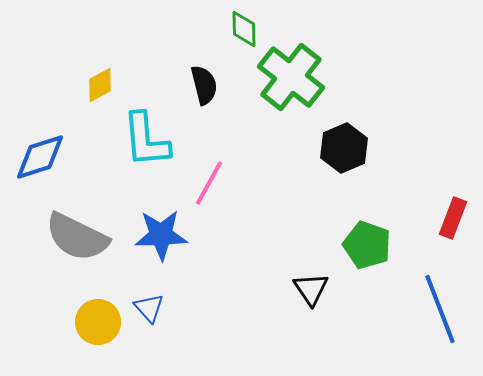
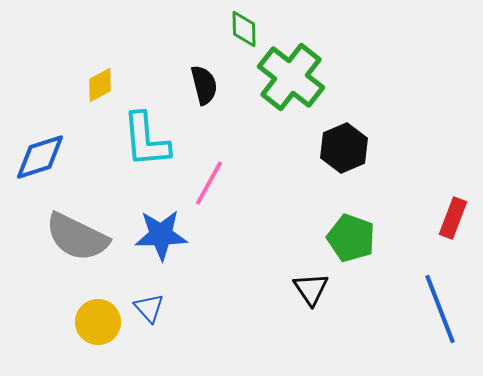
green pentagon: moved 16 px left, 7 px up
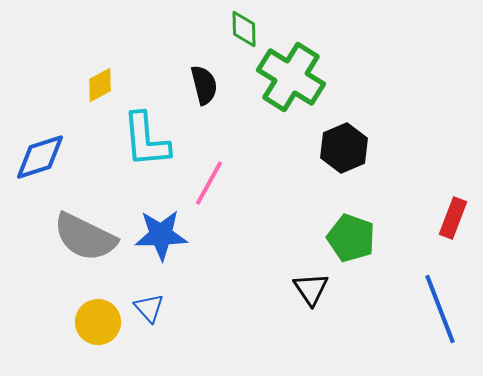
green cross: rotated 6 degrees counterclockwise
gray semicircle: moved 8 px right
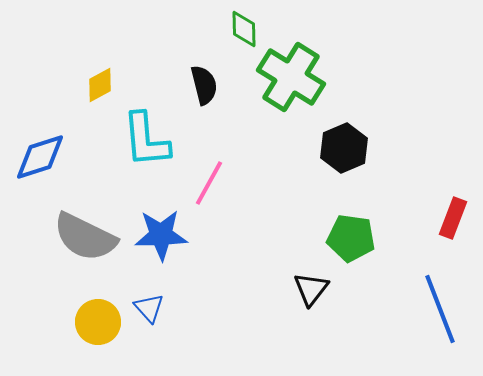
green pentagon: rotated 12 degrees counterclockwise
black triangle: rotated 12 degrees clockwise
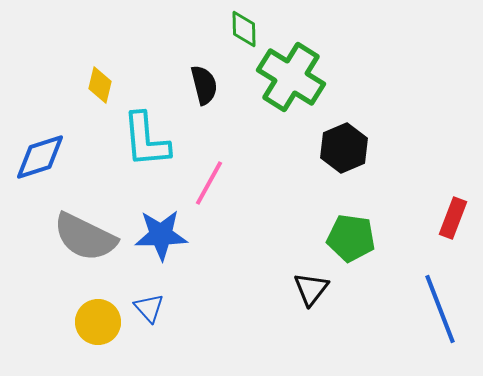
yellow diamond: rotated 48 degrees counterclockwise
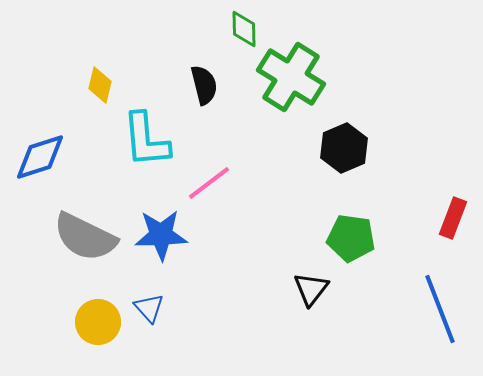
pink line: rotated 24 degrees clockwise
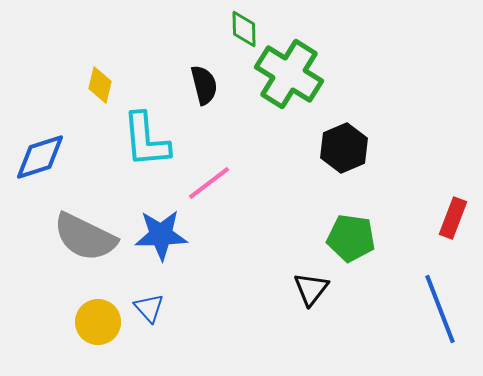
green cross: moved 2 px left, 3 px up
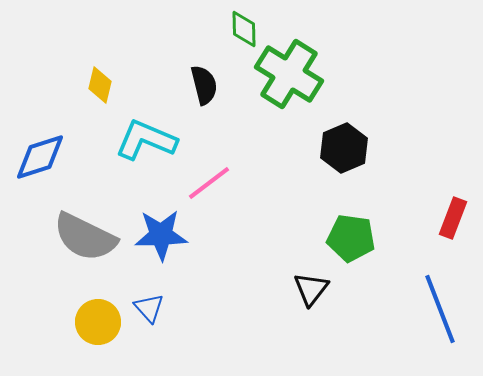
cyan L-shape: rotated 118 degrees clockwise
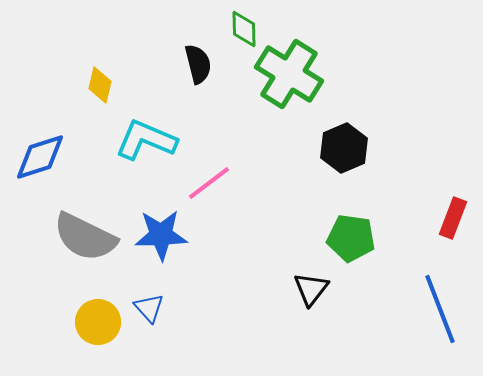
black semicircle: moved 6 px left, 21 px up
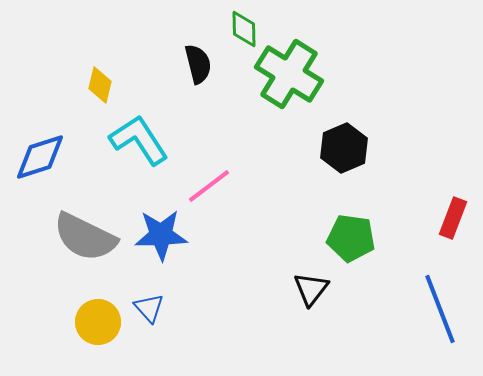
cyan L-shape: moved 7 px left; rotated 34 degrees clockwise
pink line: moved 3 px down
